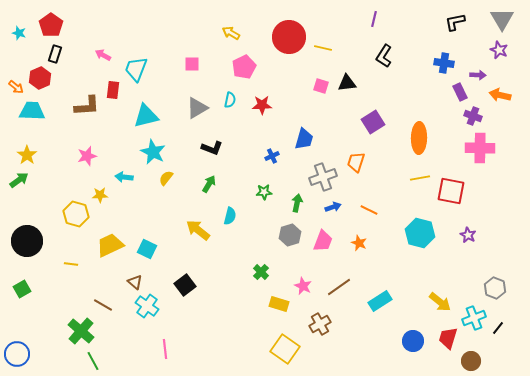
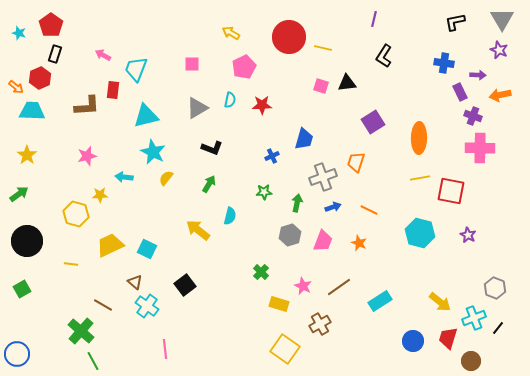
orange arrow at (500, 95): rotated 25 degrees counterclockwise
green arrow at (19, 180): moved 14 px down
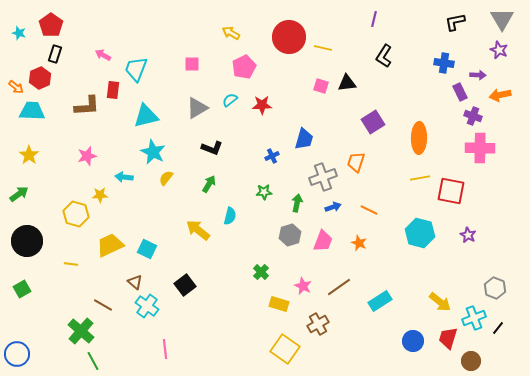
cyan semicircle at (230, 100): rotated 140 degrees counterclockwise
yellow star at (27, 155): moved 2 px right
brown cross at (320, 324): moved 2 px left
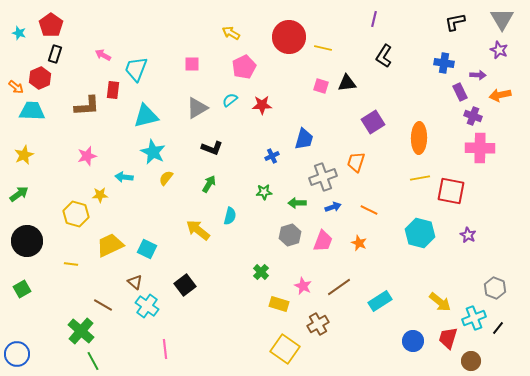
yellow star at (29, 155): moved 5 px left; rotated 12 degrees clockwise
green arrow at (297, 203): rotated 102 degrees counterclockwise
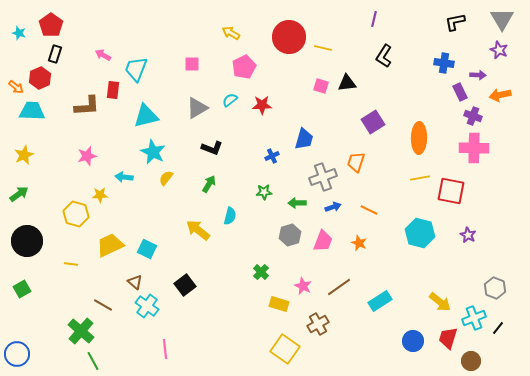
pink cross at (480, 148): moved 6 px left
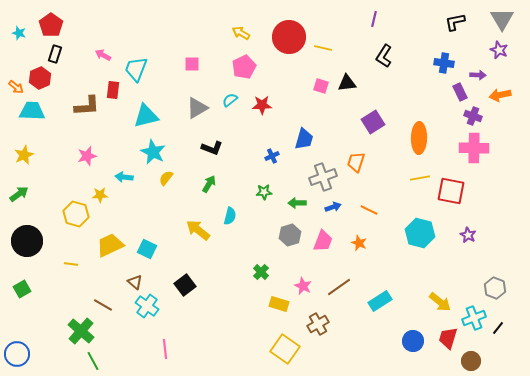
yellow arrow at (231, 33): moved 10 px right
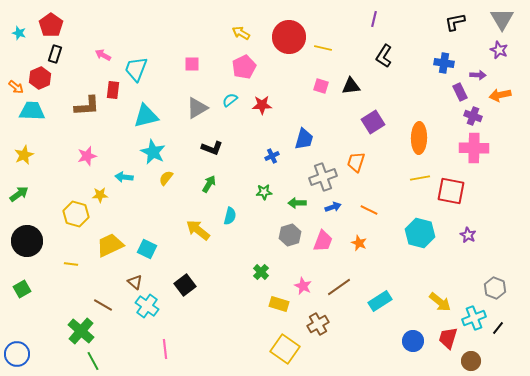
black triangle at (347, 83): moved 4 px right, 3 px down
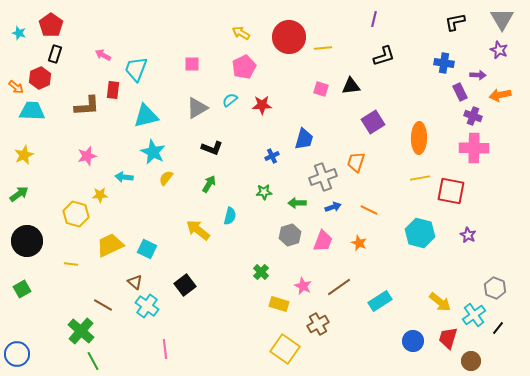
yellow line at (323, 48): rotated 18 degrees counterclockwise
black L-shape at (384, 56): rotated 140 degrees counterclockwise
pink square at (321, 86): moved 3 px down
cyan cross at (474, 318): moved 3 px up; rotated 15 degrees counterclockwise
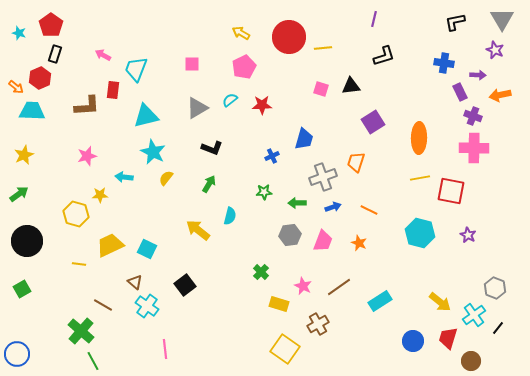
purple star at (499, 50): moved 4 px left
gray hexagon at (290, 235): rotated 10 degrees clockwise
yellow line at (71, 264): moved 8 px right
